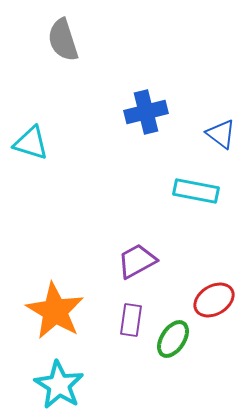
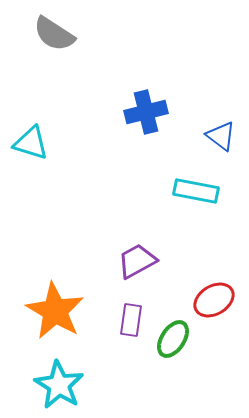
gray semicircle: moved 9 px left, 6 px up; rotated 39 degrees counterclockwise
blue triangle: moved 2 px down
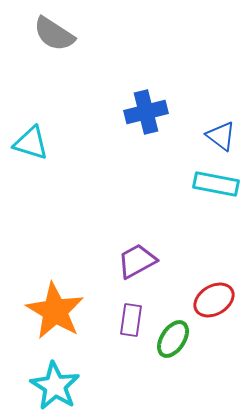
cyan rectangle: moved 20 px right, 7 px up
cyan star: moved 4 px left, 1 px down
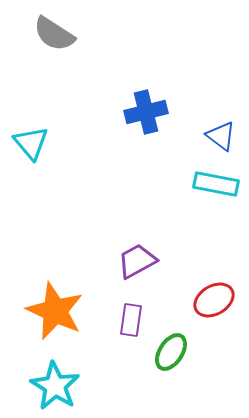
cyan triangle: rotated 33 degrees clockwise
orange star: rotated 6 degrees counterclockwise
green ellipse: moved 2 px left, 13 px down
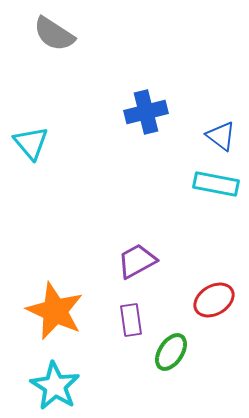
purple rectangle: rotated 16 degrees counterclockwise
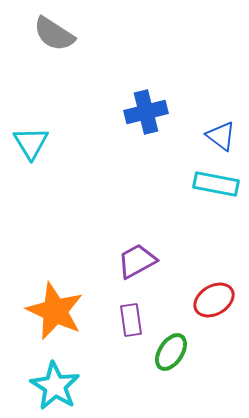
cyan triangle: rotated 9 degrees clockwise
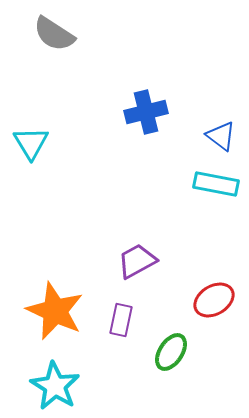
purple rectangle: moved 10 px left; rotated 20 degrees clockwise
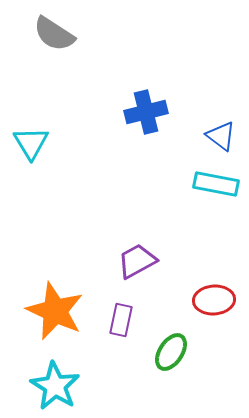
red ellipse: rotated 27 degrees clockwise
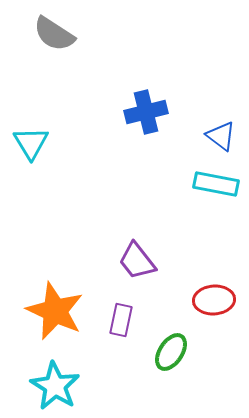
purple trapezoid: rotated 99 degrees counterclockwise
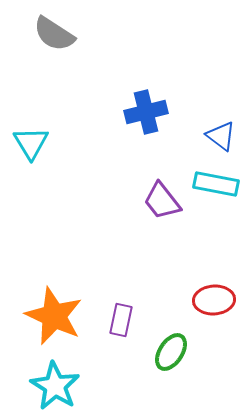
purple trapezoid: moved 25 px right, 60 px up
orange star: moved 1 px left, 5 px down
